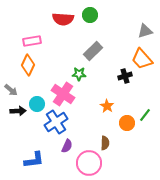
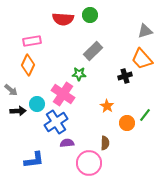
purple semicircle: moved 3 px up; rotated 120 degrees counterclockwise
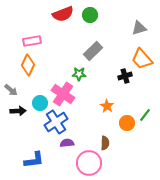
red semicircle: moved 5 px up; rotated 25 degrees counterclockwise
gray triangle: moved 6 px left, 3 px up
cyan circle: moved 3 px right, 1 px up
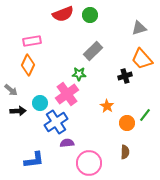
pink cross: moved 4 px right; rotated 20 degrees clockwise
brown semicircle: moved 20 px right, 9 px down
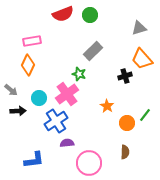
green star: rotated 16 degrees clockwise
cyan circle: moved 1 px left, 5 px up
blue cross: moved 1 px up
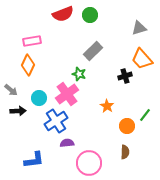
orange circle: moved 3 px down
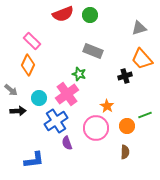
pink rectangle: rotated 54 degrees clockwise
gray rectangle: rotated 66 degrees clockwise
green line: rotated 32 degrees clockwise
purple semicircle: rotated 104 degrees counterclockwise
pink circle: moved 7 px right, 35 px up
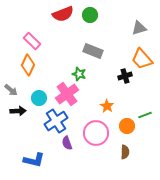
pink circle: moved 5 px down
blue L-shape: rotated 20 degrees clockwise
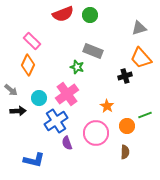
orange trapezoid: moved 1 px left, 1 px up
green star: moved 2 px left, 7 px up
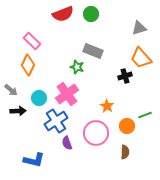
green circle: moved 1 px right, 1 px up
